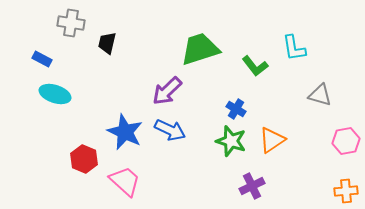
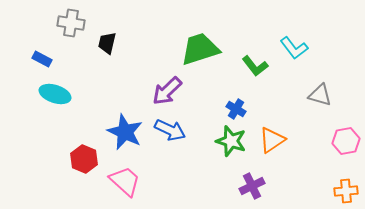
cyan L-shape: rotated 28 degrees counterclockwise
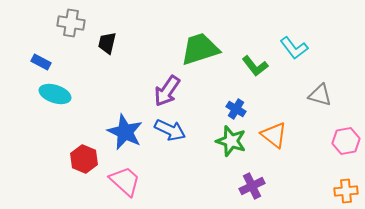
blue rectangle: moved 1 px left, 3 px down
purple arrow: rotated 12 degrees counterclockwise
orange triangle: moved 2 px right, 5 px up; rotated 48 degrees counterclockwise
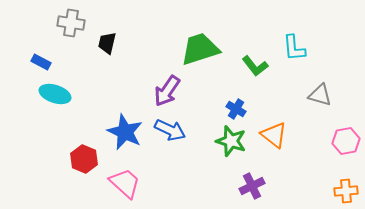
cyan L-shape: rotated 32 degrees clockwise
pink trapezoid: moved 2 px down
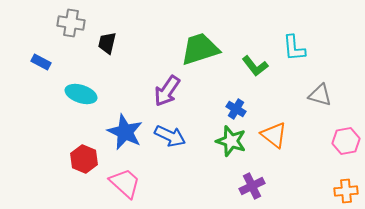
cyan ellipse: moved 26 px right
blue arrow: moved 6 px down
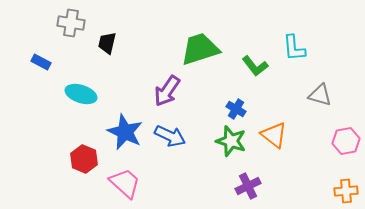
purple cross: moved 4 px left
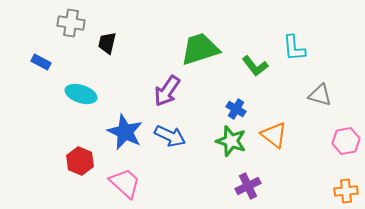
red hexagon: moved 4 px left, 2 px down
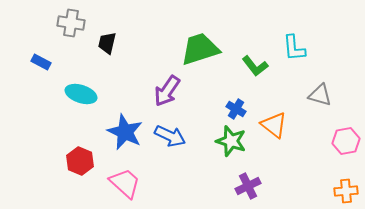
orange triangle: moved 10 px up
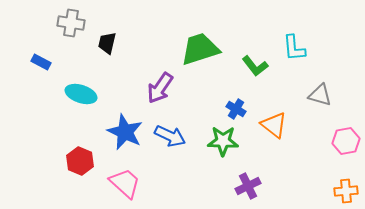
purple arrow: moved 7 px left, 3 px up
green star: moved 8 px left; rotated 16 degrees counterclockwise
